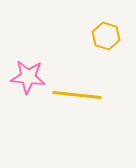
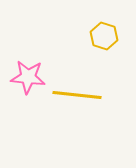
yellow hexagon: moved 2 px left
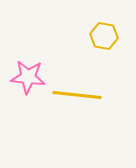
yellow hexagon: rotated 8 degrees counterclockwise
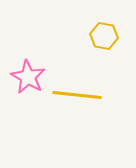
pink star: rotated 24 degrees clockwise
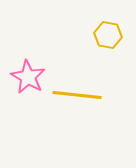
yellow hexagon: moved 4 px right, 1 px up
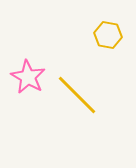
yellow line: rotated 39 degrees clockwise
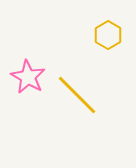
yellow hexagon: rotated 20 degrees clockwise
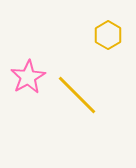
pink star: rotated 12 degrees clockwise
